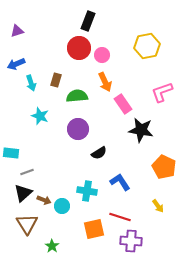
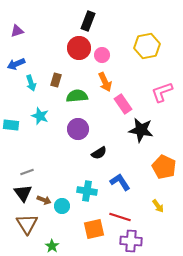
cyan rectangle: moved 28 px up
black triangle: rotated 24 degrees counterclockwise
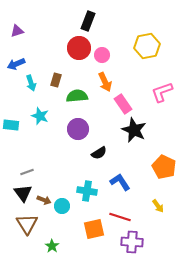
black star: moved 7 px left; rotated 15 degrees clockwise
purple cross: moved 1 px right, 1 px down
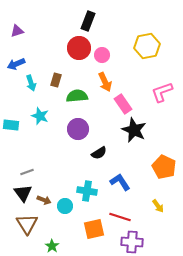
cyan circle: moved 3 px right
